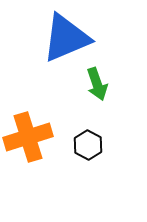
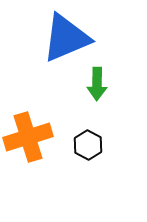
green arrow: rotated 20 degrees clockwise
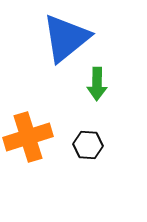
blue triangle: rotated 16 degrees counterclockwise
black hexagon: rotated 24 degrees counterclockwise
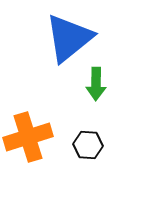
blue triangle: moved 3 px right
green arrow: moved 1 px left
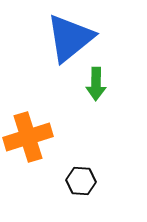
blue triangle: moved 1 px right
black hexagon: moved 7 px left, 36 px down
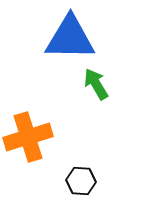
blue triangle: rotated 40 degrees clockwise
green arrow: rotated 148 degrees clockwise
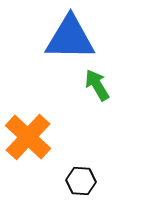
green arrow: moved 1 px right, 1 px down
orange cross: rotated 30 degrees counterclockwise
